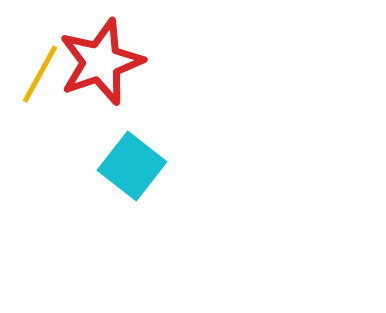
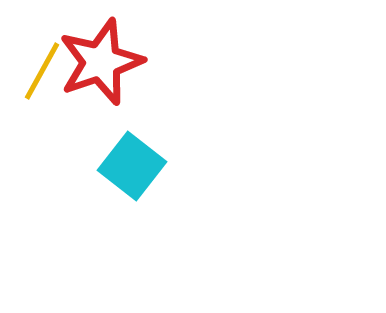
yellow line: moved 2 px right, 3 px up
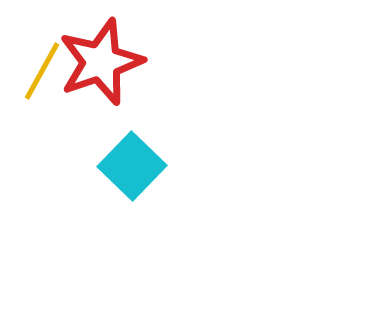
cyan square: rotated 6 degrees clockwise
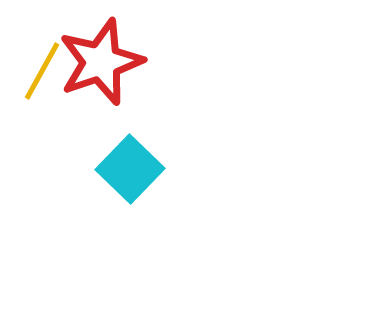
cyan square: moved 2 px left, 3 px down
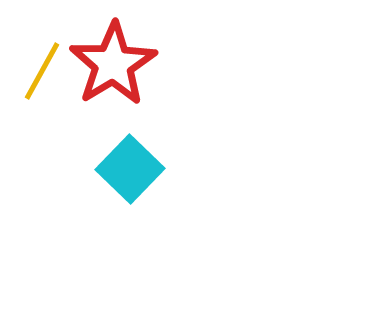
red star: moved 12 px right, 2 px down; rotated 12 degrees counterclockwise
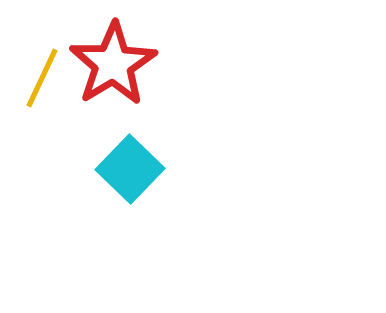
yellow line: moved 7 px down; rotated 4 degrees counterclockwise
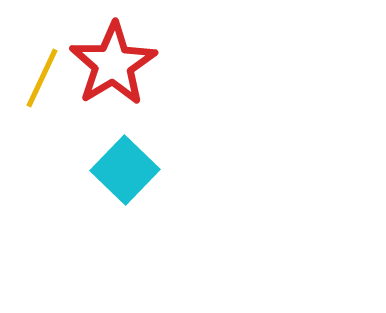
cyan square: moved 5 px left, 1 px down
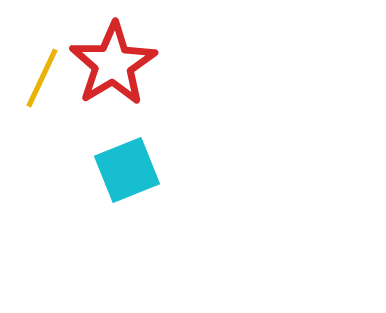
cyan square: moved 2 px right; rotated 24 degrees clockwise
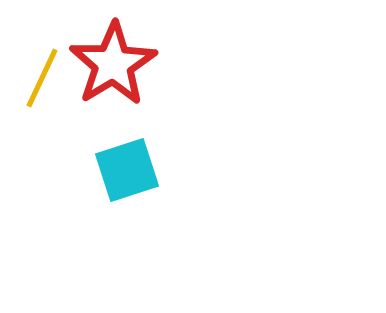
cyan square: rotated 4 degrees clockwise
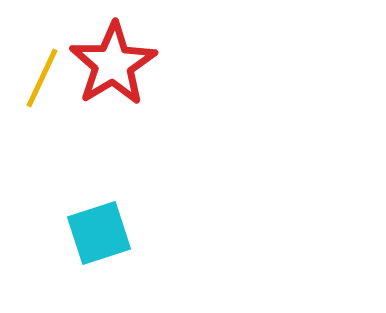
cyan square: moved 28 px left, 63 px down
